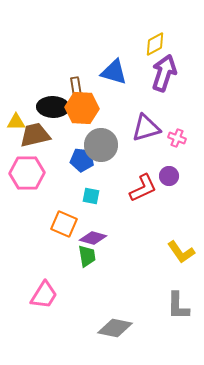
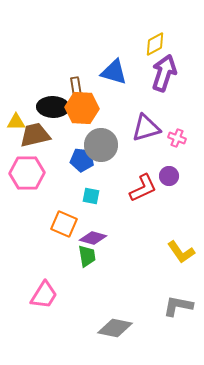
gray L-shape: rotated 100 degrees clockwise
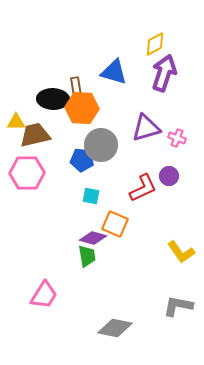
black ellipse: moved 8 px up
orange square: moved 51 px right
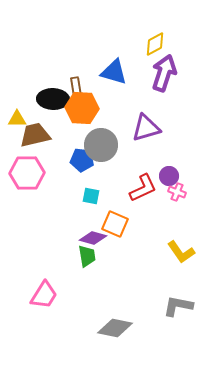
yellow triangle: moved 1 px right, 3 px up
pink cross: moved 54 px down
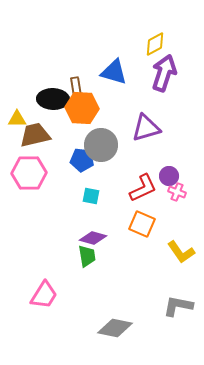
pink hexagon: moved 2 px right
orange square: moved 27 px right
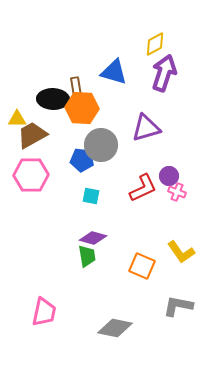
brown trapezoid: moved 3 px left; rotated 16 degrees counterclockwise
pink hexagon: moved 2 px right, 2 px down
orange square: moved 42 px down
pink trapezoid: moved 17 px down; rotated 20 degrees counterclockwise
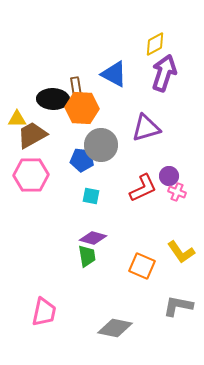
blue triangle: moved 2 px down; rotated 12 degrees clockwise
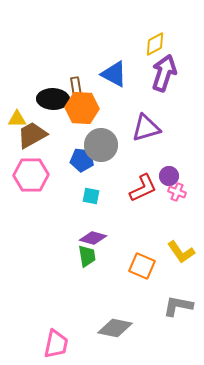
pink trapezoid: moved 12 px right, 32 px down
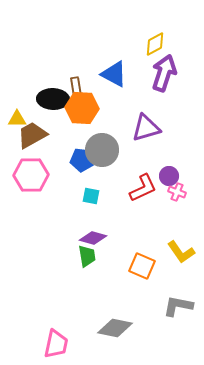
gray circle: moved 1 px right, 5 px down
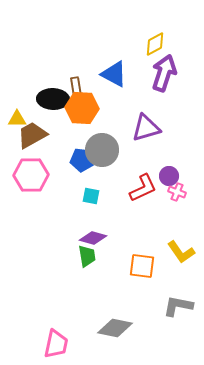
orange square: rotated 16 degrees counterclockwise
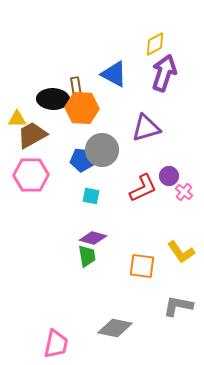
pink cross: moved 7 px right; rotated 18 degrees clockwise
